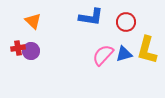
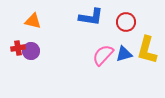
orange triangle: rotated 30 degrees counterclockwise
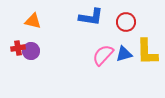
yellow L-shape: moved 2 px down; rotated 16 degrees counterclockwise
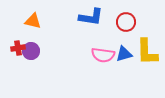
pink semicircle: rotated 125 degrees counterclockwise
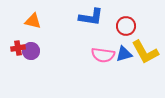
red circle: moved 4 px down
yellow L-shape: moved 2 px left; rotated 28 degrees counterclockwise
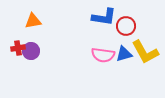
blue L-shape: moved 13 px right
orange triangle: rotated 24 degrees counterclockwise
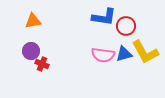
red cross: moved 24 px right, 16 px down; rotated 32 degrees clockwise
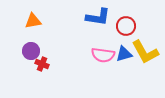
blue L-shape: moved 6 px left
